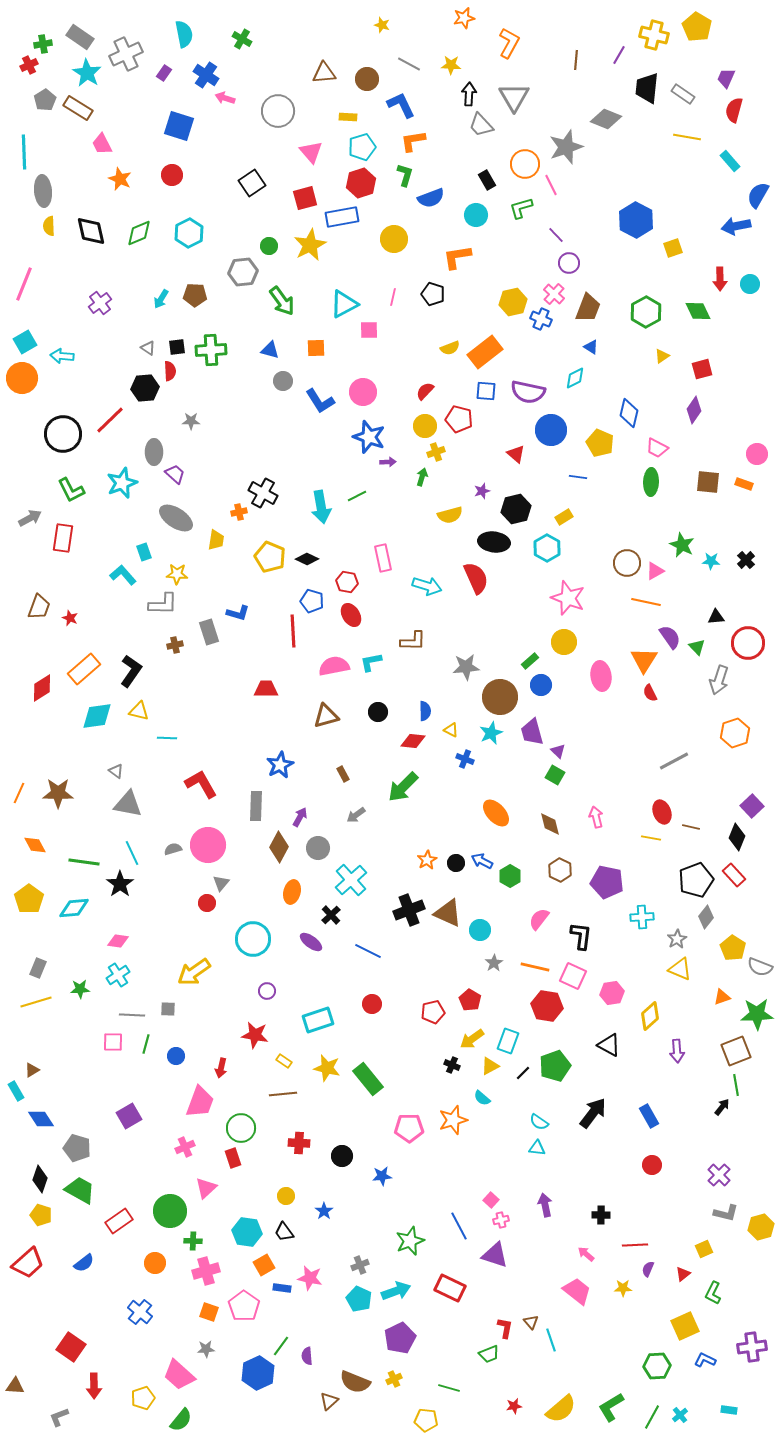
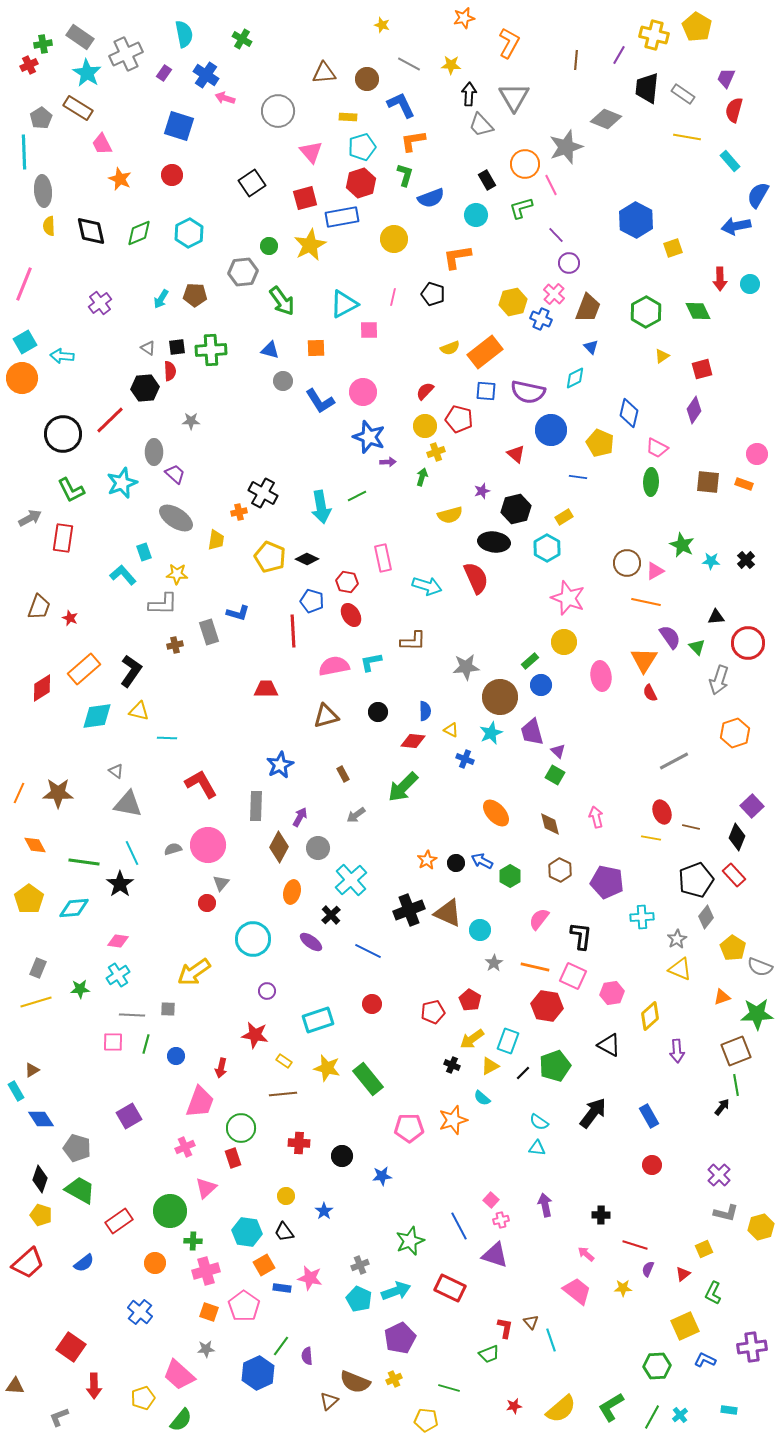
gray pentagon at (45, 100): moved 4 px left, 18 px down
blue triangle at (591, 347): rotated 14 degrees clockwise
red line at (635, 1245): rotated 20 degrees clockwise
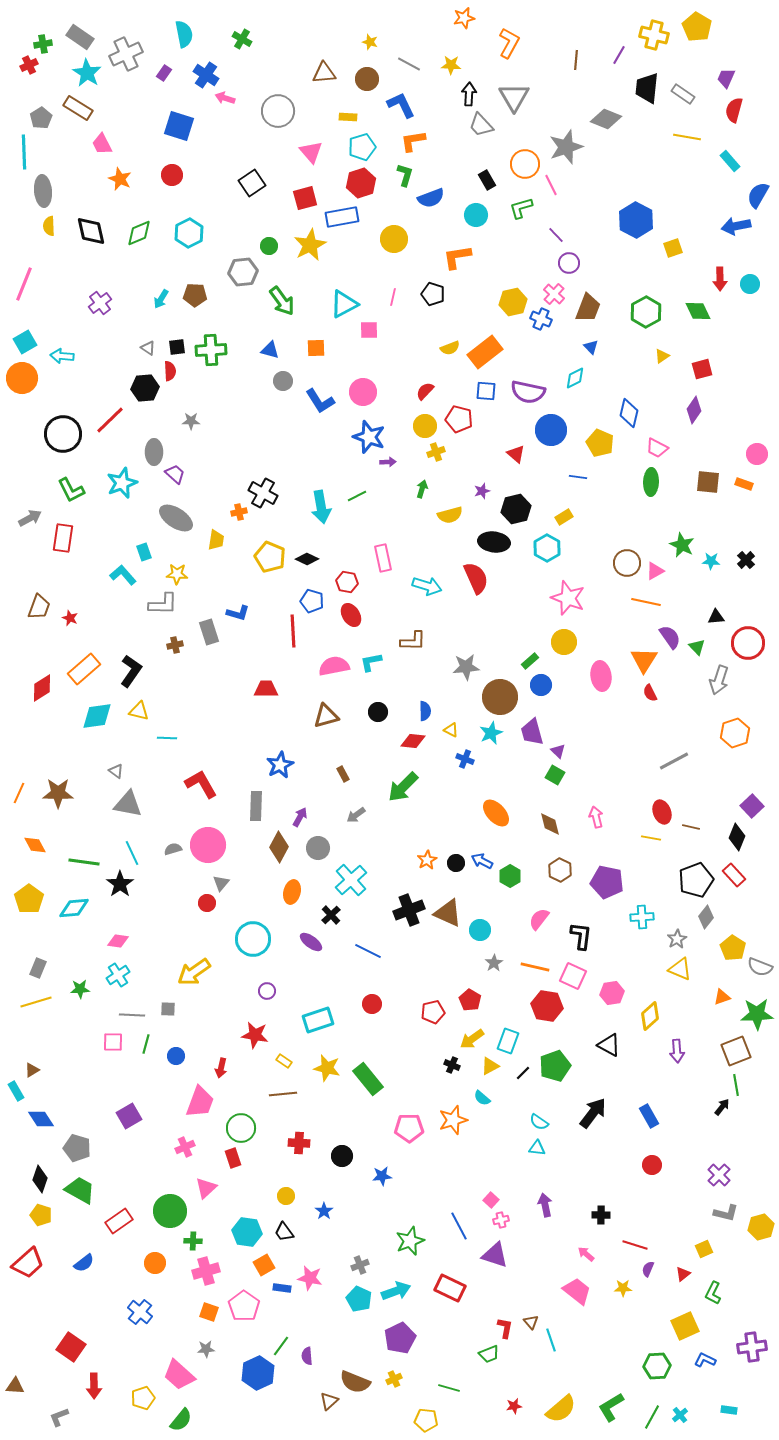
yellow star at (382, 25): moved 12 px left, 17 px down
green arrow at (422, 477): moved 12 px down
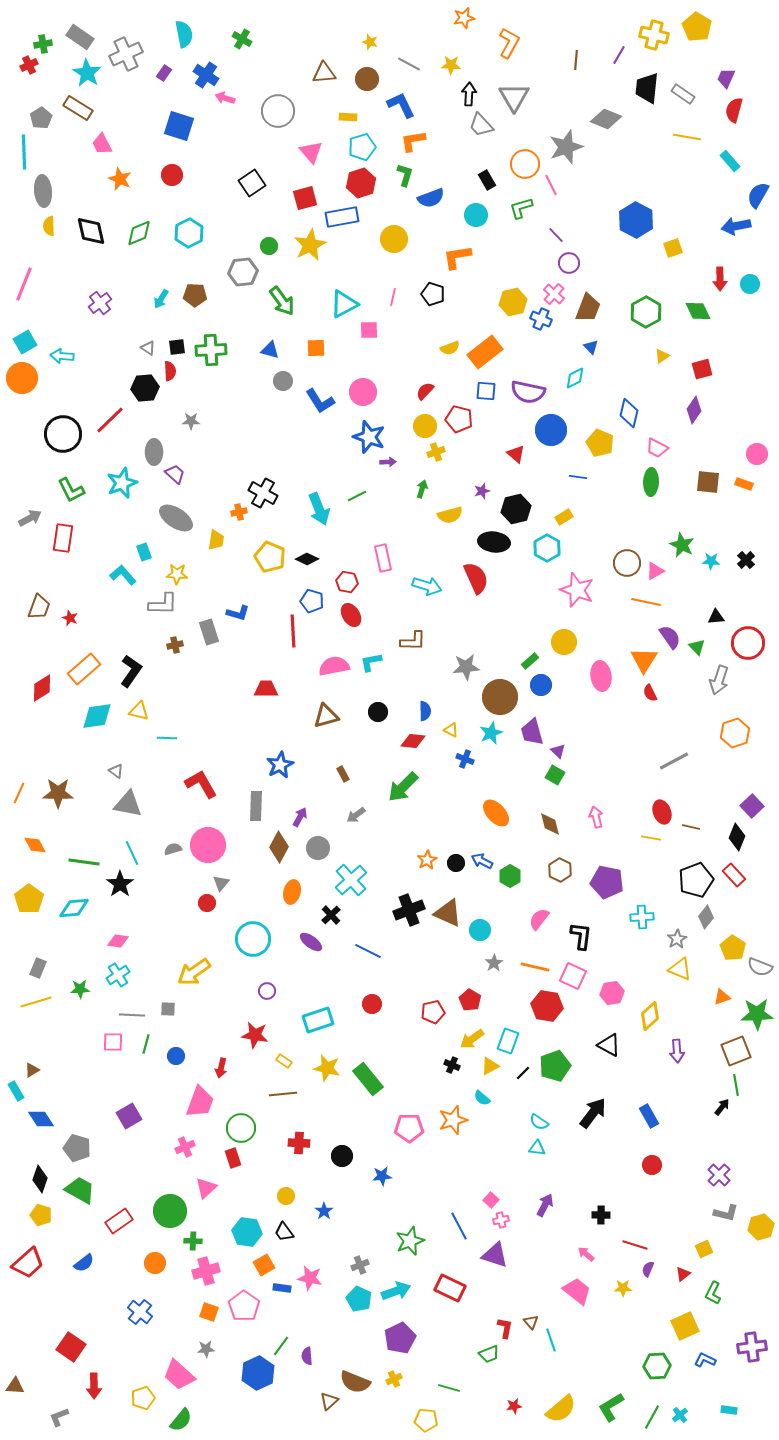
cyan arrow at (321, 507): moved 2 px left, 2 px down; rotated 12 degrees counterclockwise
pink star at (568, 598): moved 9 px right, 8 px up
purple arrow at (545, 1205): rotated 40 degrees clockwise
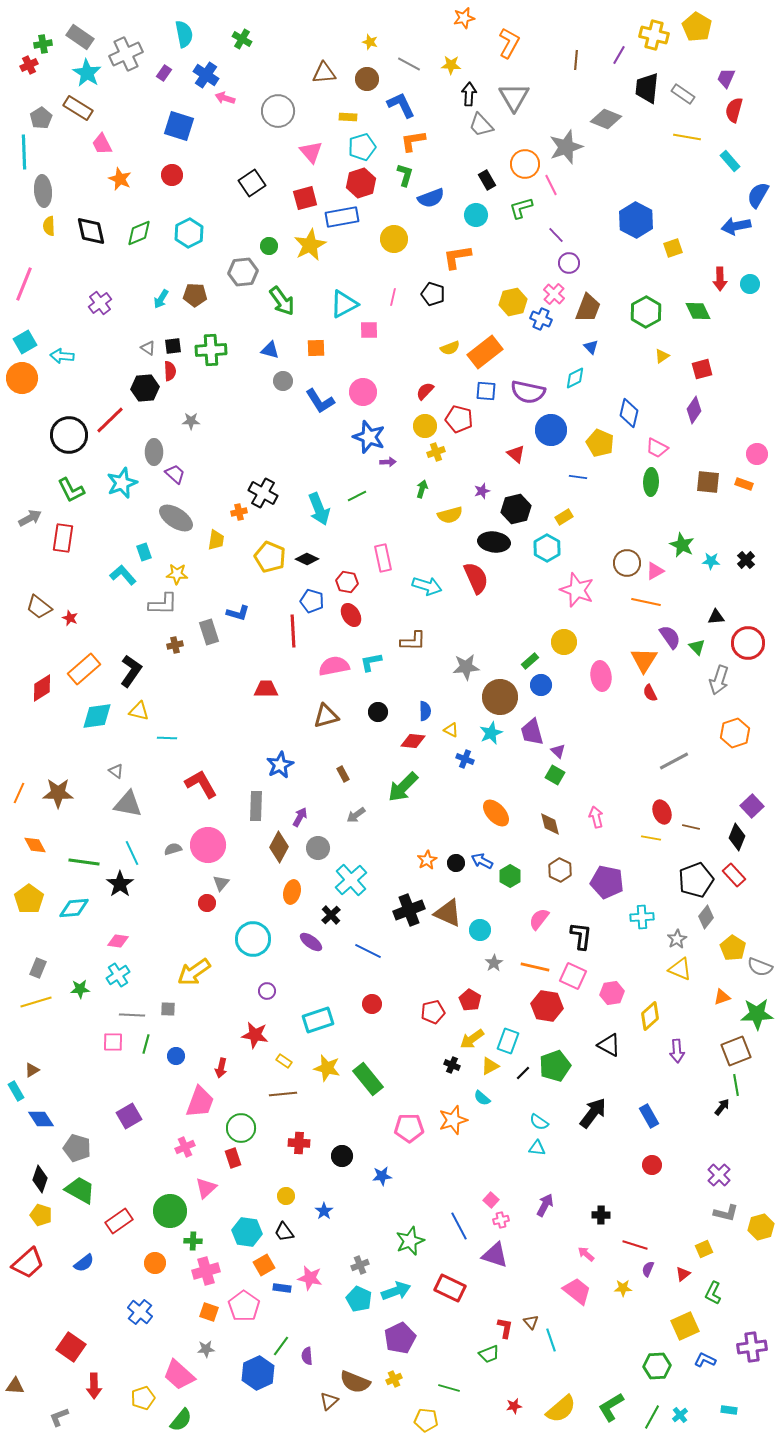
black square at (177, 347): moved 4 px left, 1 px up
black circle at (63, 434): moved 6 px right, 1 px down
brown trapezoid at (39, 607): rotated 108 degrees clockwise
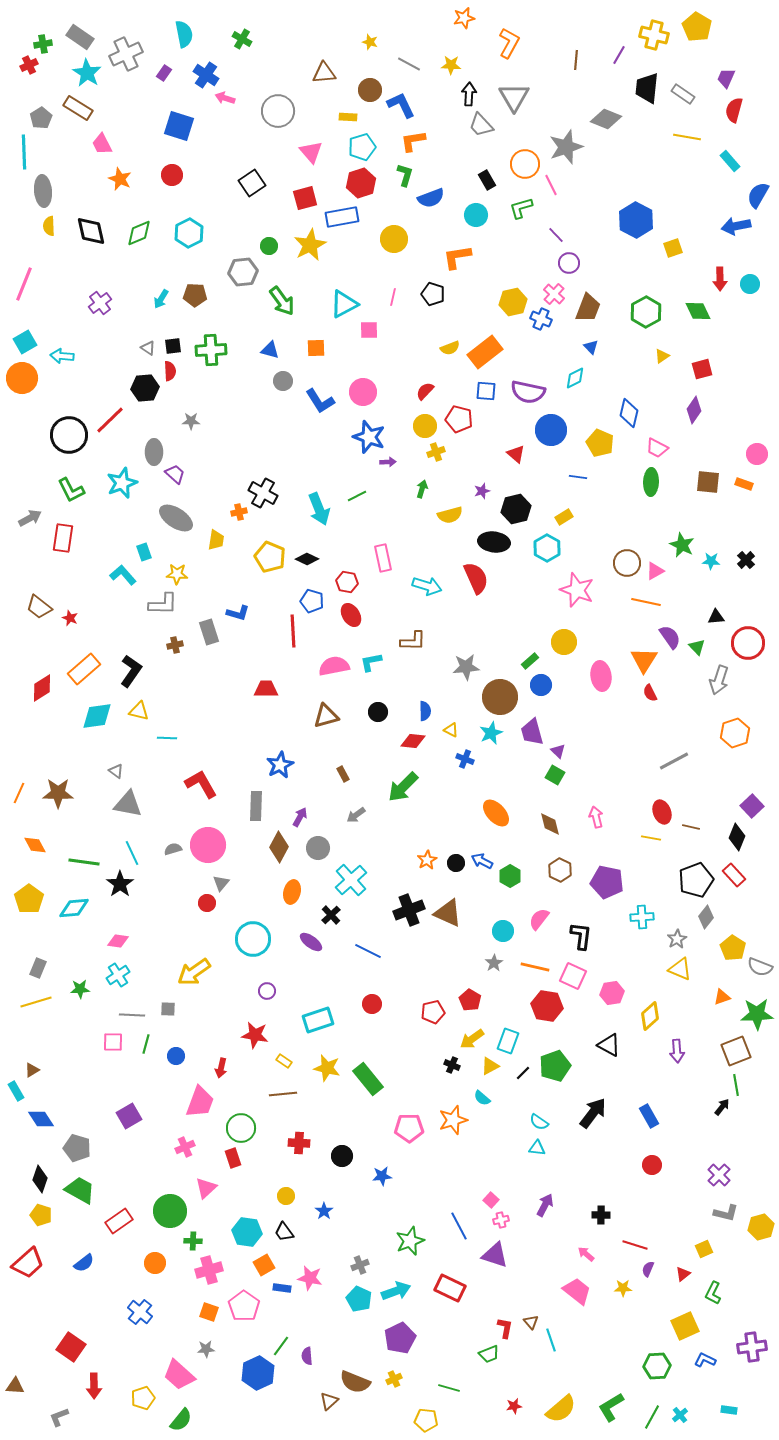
brown circle at (367, 79): moved 3 px right, 11 px down
cyan circle at (480, 930): moved 23 px right, 1 px down
pink cross at (206, 1271): moved 3 px right, 1 px up
